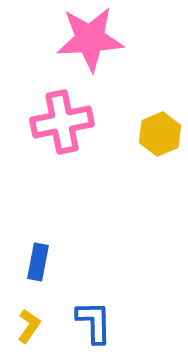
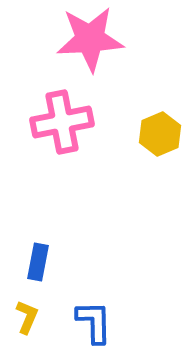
yellow L-shape: moved 2 px left, 9 px up; rotated 12 degrees counterclockwise
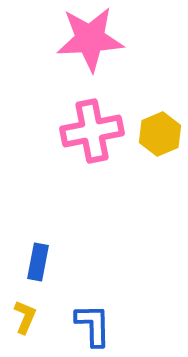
pink cross: moved 30 px right, 9 px down
yellow L-shape: moved 2 px left
blue L-shape: moved 1 px left, 3 px down
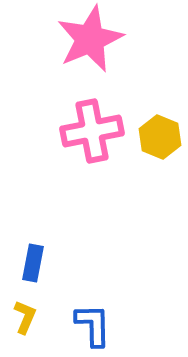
pink star: rotated 20 degrees counterclockwise
yellow hexagon: moved 3 px down; rotated 15 degrees counterclockwise
blue rectangle: moved 5 px left, 1 px down
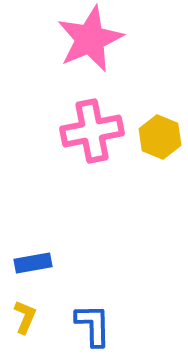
blue rectangle: rotated 69 degrees clockwise
